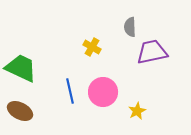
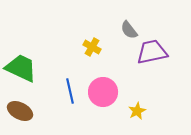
gray semicircle: moved 1 px left, 3 px down; rotated 36 degrees counterclockwise
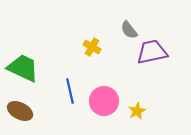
green trapezoid: moved 2 px right
pink circle: moved 1 px right, 9 px down
